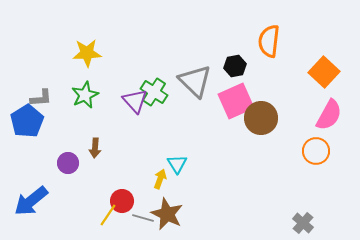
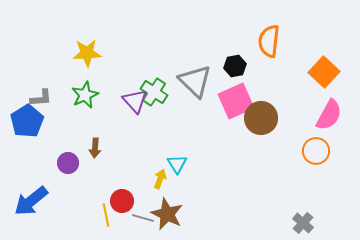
yellow line: moved 2 px left; rotated 45 degrees counterclockwise
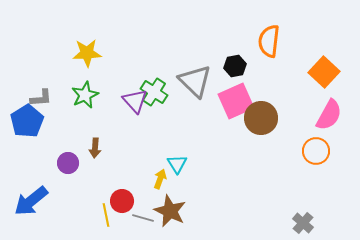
brown star: moved 3 px right, 3 px up
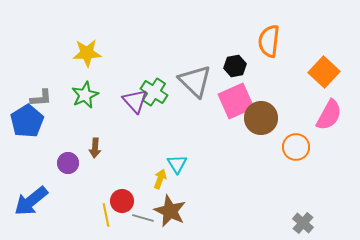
orange circle: moved 20 px left, 4 px up
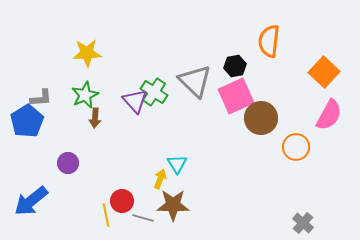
pink square: moved 5 px up
brown arrow: moved 30 px up
brown star: moved 3 px right, 6 px up; rotated 24 degrees counterclockwise
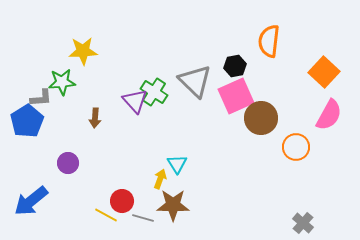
yellow star: moved 4 px left, 2 px up
green star: moved 23 px left, 13 px up; rotated 20 degrees clockwise
yellow line: rotated 50 degrees counterclockwise
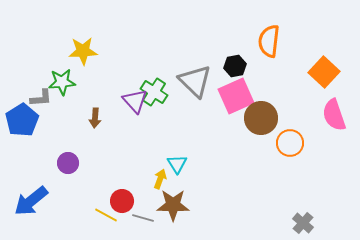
pink semicircle: moved 5 px right; rotated 132 degrees clockwise
blue pentagon: moved 5 px left, 1 px up
orange circle: moved 6 px left, 4 px up
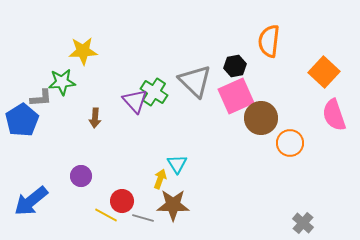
purple circle: moved 13 px right, 13 px down
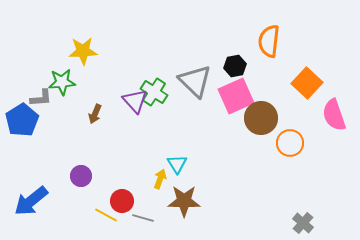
orange square: moved 17 px left, 11 px down
brown arrow: moved 4 px up; rotated 18 degrees clockwise
brown star: moved 11 px right, 4 px up
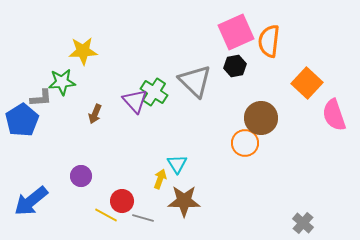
pink square: moved 64 px up
orange circle: moved 45 px left
